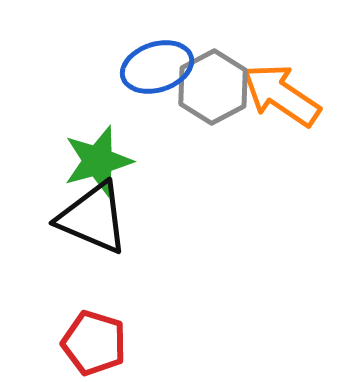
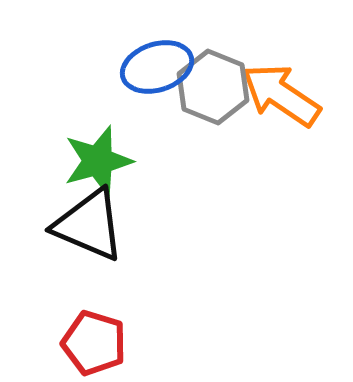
gray hexagon: rotated 10 degrees counterclockwise
black triangle: moved 4 px left, 7 px down
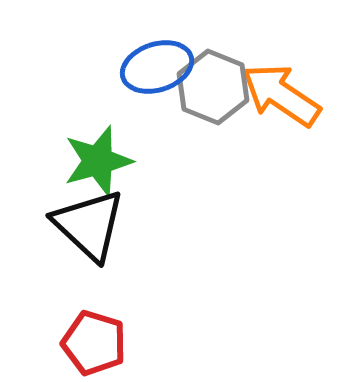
black triangle: rotated 20 degrees clockwise
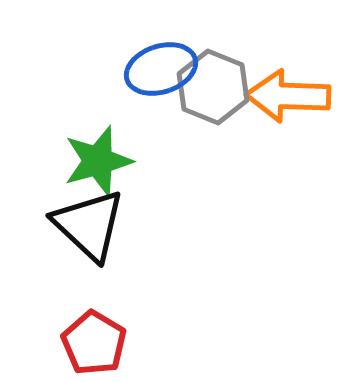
blue ellipse: moved 4 px right, 2 px down
orange arrow: moved 7 px right, 1 px down; rotated 32 degrees counterclockwise
red pentagon: rotated 14 degrees clockwise
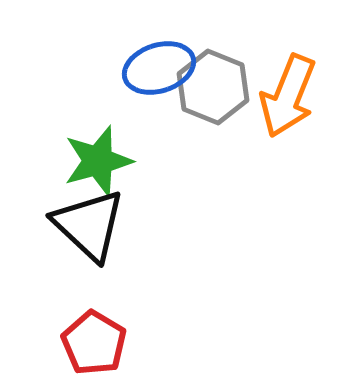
blue ellipse: moved 2 px left, 1 px up
orange arrow: rotated 70 degrees counterclockwise
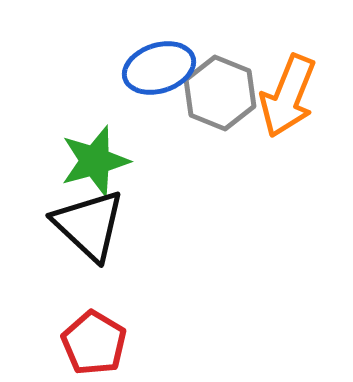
gray hexagon: moved 7 px right, 6 px down
green star: moved 3 px left
